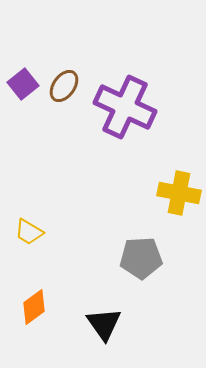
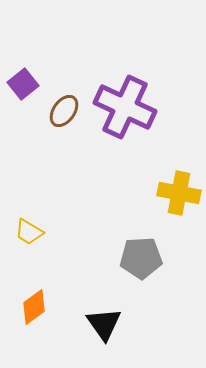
brown ellipse: moved 25 px down
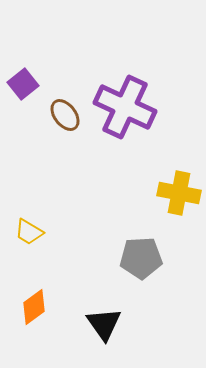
brown ellipse: moved 1 px right, 4 px down; rotated 72 degrees counterclockwise
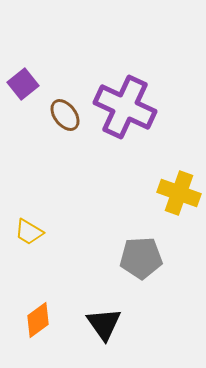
yellow cross: rotated 9 degrees clockwise
orange diamond: moved 4 px right, 13 px down
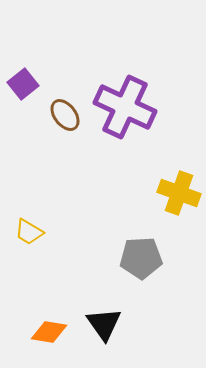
orange diamond: moved 11 px right, 12 px down; rotated 45 degrees clockwise
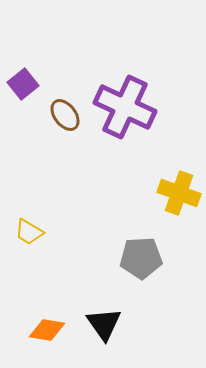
orange diamond: moved 2 px left, 2 px up
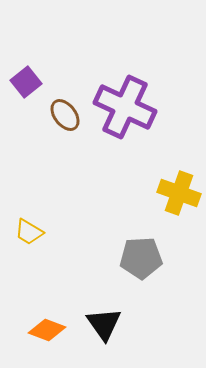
purple square: moved 3 px right, 2 px up
orange diamond: rotated 12 degrees clockwise
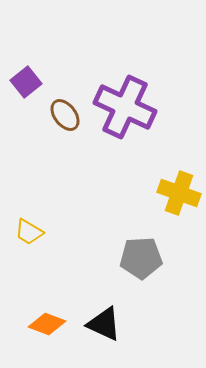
black triangle: rotated 30 degrees counterclockwise
orange diamond: moved 6 px up
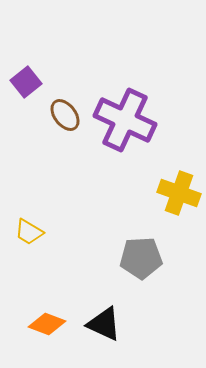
purple cross: moved 13 px down
